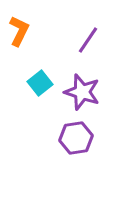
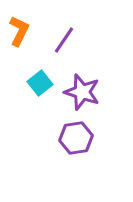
purple line: moved 24 px left
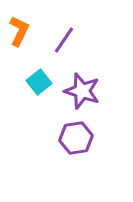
cyan square: moved 1 px left, 1 px up
purple star: moved 1 px up
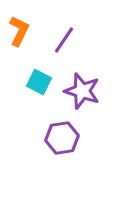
cyan square: rotated 25 degrees counterclockwise
purple hexagon: moved 14 px left
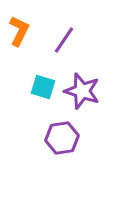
cyan square: moved 4 px right, 5 px down; rotated 10 degrees counterclockwise
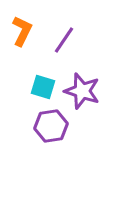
orange L-shape: moved 3 px right
purple hexagon: moved 11 px left, 12 px up
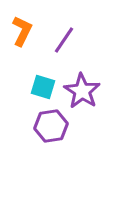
purple star: rotated 15 degrees clockwise
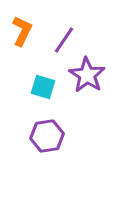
purple star: moved 5 px right, 16 px up
purple hexagon: moved 4 px left, 10 px down
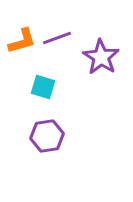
orange L-shape: moved 10 px down; rotated 48 degrees clockwise
purple line: moved 7 px left, 2 px up; rotated 36 degrees clockwise
purple star: moved 14 px right, 18 px up
